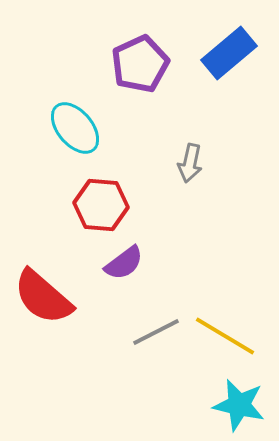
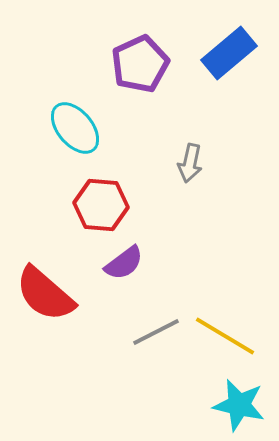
red semicircle: moved 2 px right, 3 px up
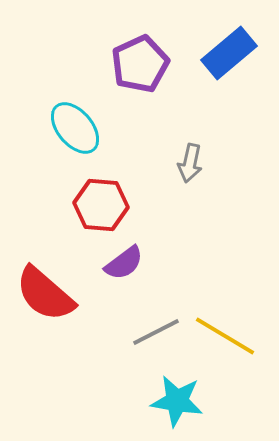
cyan star: moved 62 px left, 4 px up; rotated 4 degrees counterclockwise
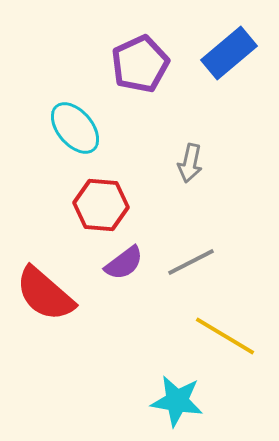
gray line: moved 35 px right, 70 px up
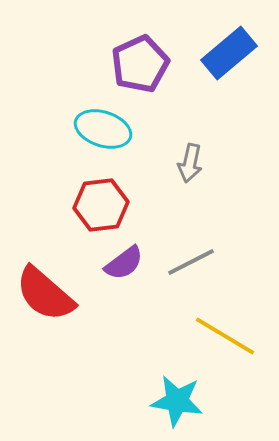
cyan ellipse: moved 28 px right, 1 px down; rotated 32 degrees counterclockwise
red hexagon: rotated 12 degrees counterclockwise
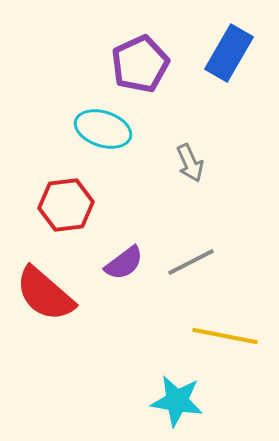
blue rectangle: rotated 20 degrees counterclockwise
gray arrow: rotated 36 degrees counterclockwise
red hexagon: moved 35 px left
yellow line: rotated 20 degrees counterclockwise
